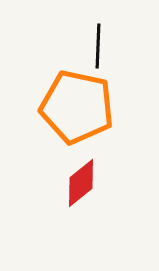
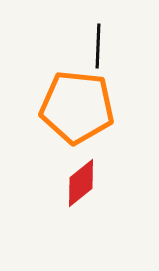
orange pentagon: rotated 6 degrees counterclockwise
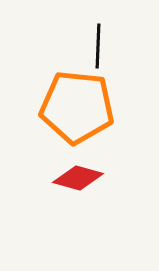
red diamond: moved 3 px left, 5 px up; rotated 54 degrees clockwise
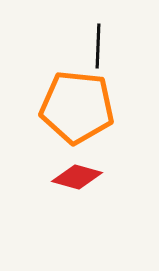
red diamond: moved 1 px left, 1 px up
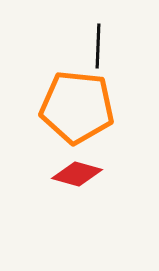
red diamond: moved 3 px up
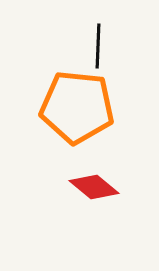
red diamond: moved 17 px right, 13 px down; rotated 24 degrees clockwise
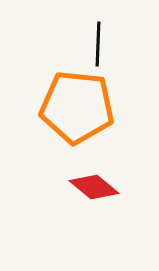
black line: moved 2 px up
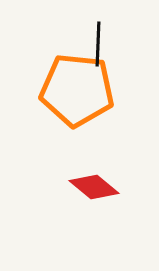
orange pentagon: moved 17 px up
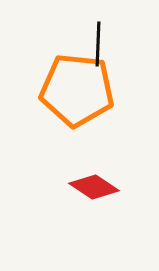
red diamond: rotated 6 degrees counterclockwise
